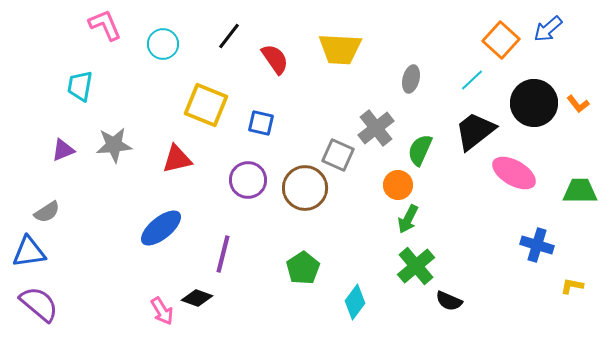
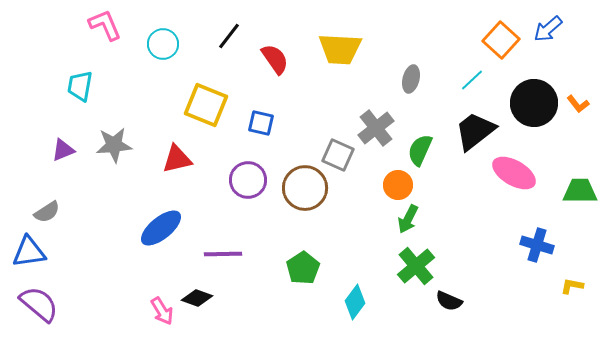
purple line: rotated 75 degrees clockwise
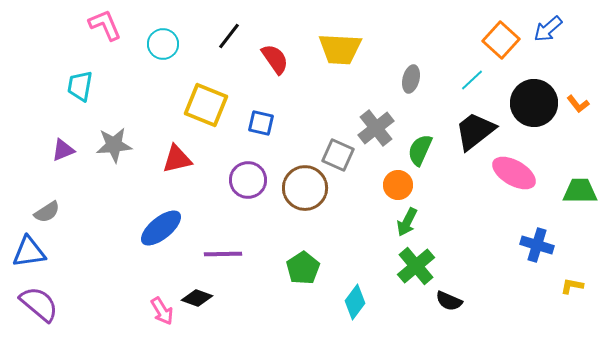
green arrow: moved 1 px left, 3 px down
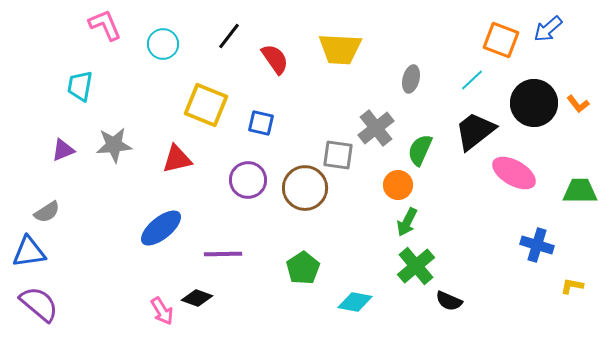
orange square: rotated 21 degrees counterclockwise
gray square: rotated 16 degrees counterclockwise
cyan diamond: rotated 64 degrees clockwise
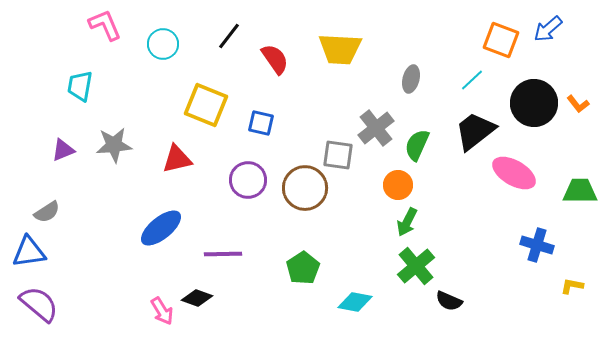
green semicircle: moved 3 px left, 5 px up
